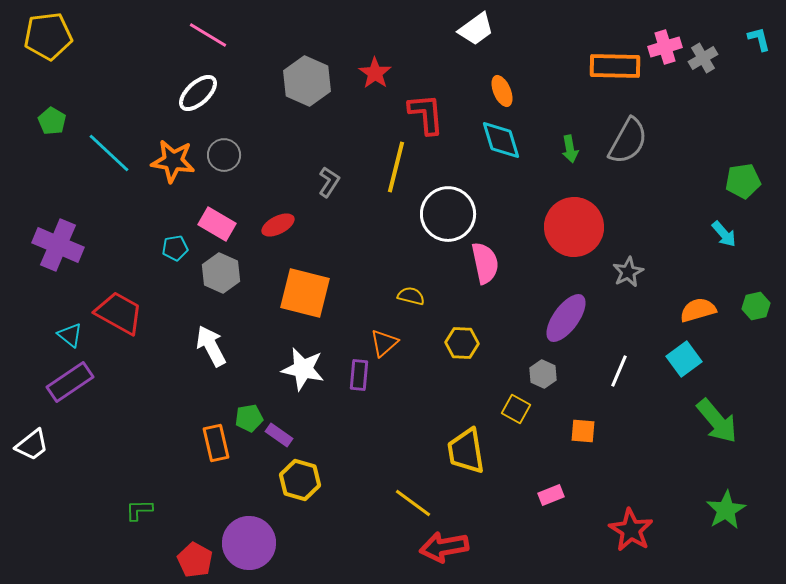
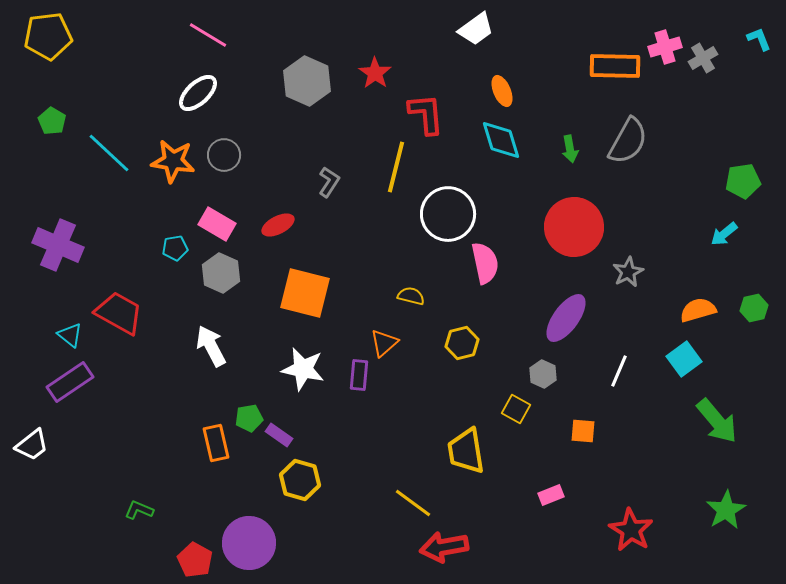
cyan L-shape at (759, 39): rotated 8 degrees counterclockwise
cyan arrow at (724, 234): rotated 92 degrees clockwise
green hexagon at (756, 306): moved 2 px left, 2 px down
yellow hexagon at (462, 343): rotated 16 degrees counterclockwise
green L-shape at (139, 510): rotated 24 degrees clockwise
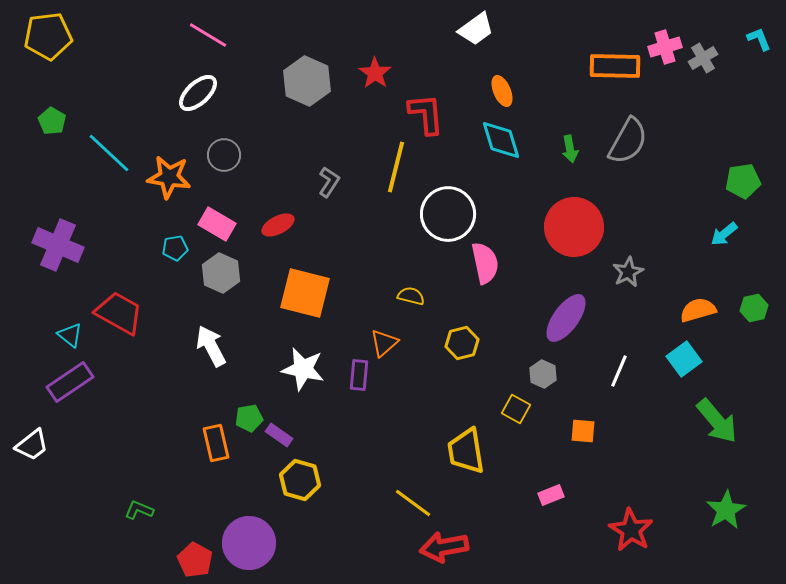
orange star at (173, 161): moved 4 px left, 16 px down
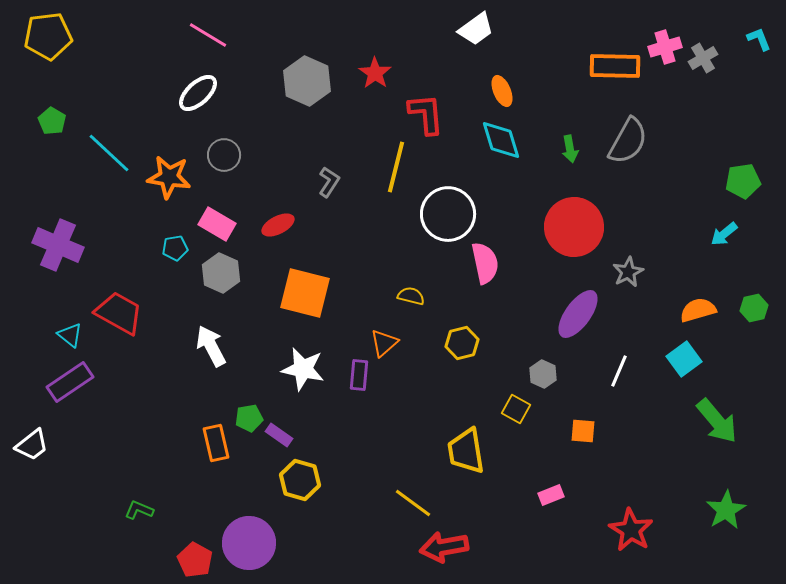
purple ellipse at (566, 318): moved 12 px right, 4 px up
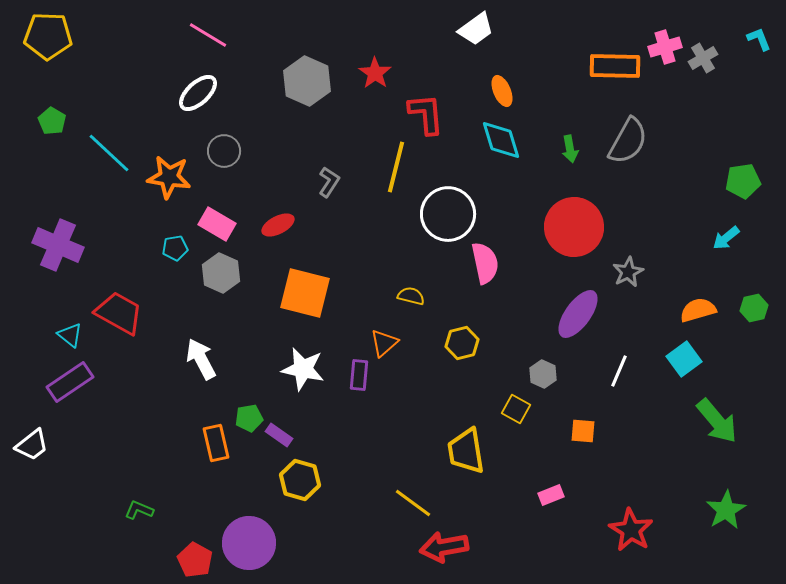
yellow pentagon at (48, 36): rotated 9 degrees clockwise
gray circle at (224, 155): moved 4 px up
cyan arrow at (724, 234): moved 2 px right, 4 px down
white arrow at (211, 346): moved 10 px left, 13 px down
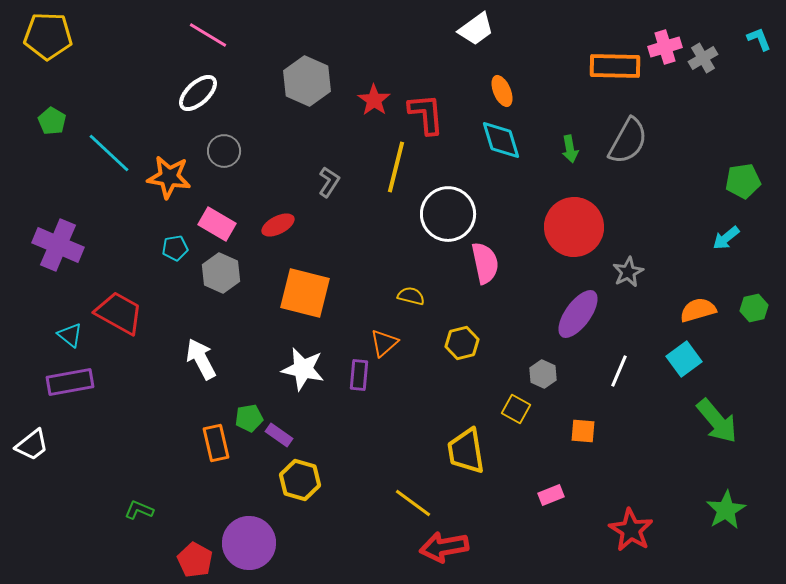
red star at (375, 73): moved 1 px left, 27 px down
purple rectangle at (70, 382): rotated 24 degrees clockwise
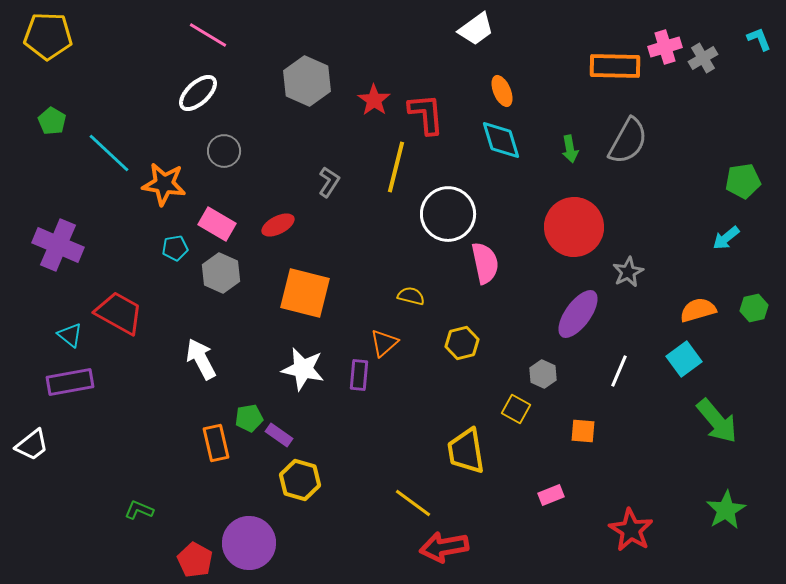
orange star at (169, 177): moved 5 px left, 7 px down
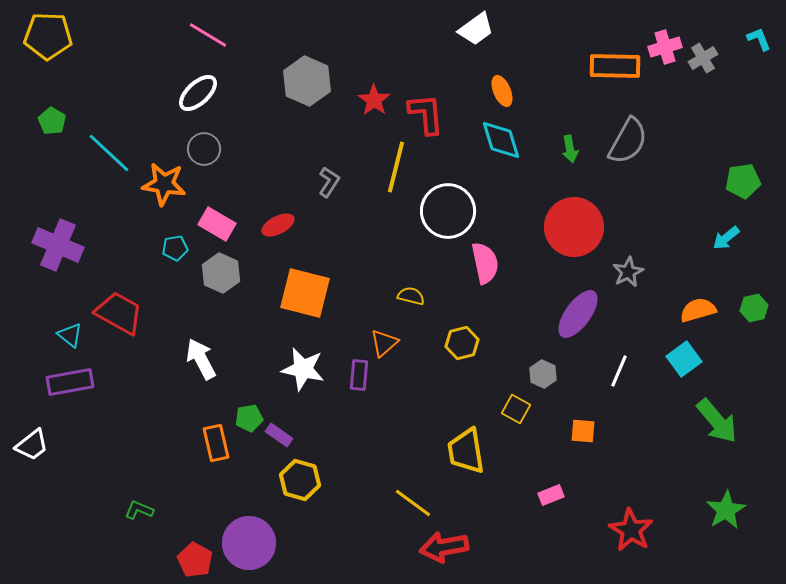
gray circle at (224, 151): moved 20 px left, 2 px up
white circle at (448, 214): moved 3 px up
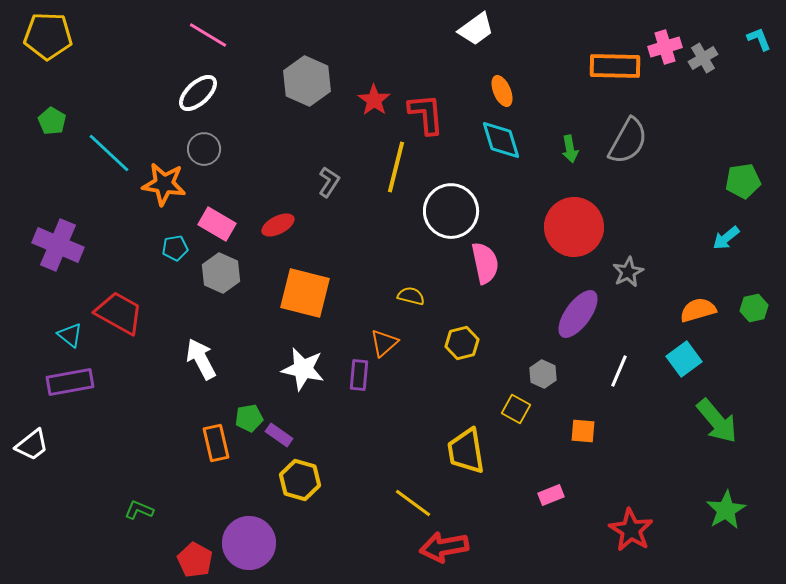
white circle at (448, 211): moved 3 px right
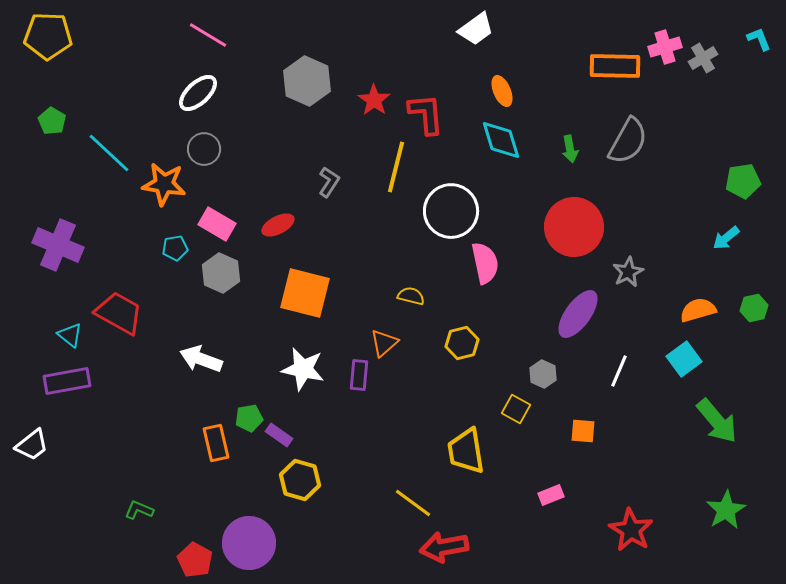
white arrow at (201, 359): rotated 42 degrees counterclockwise
purple rectangle at (70, 382): moved 3 px left, 1 px up
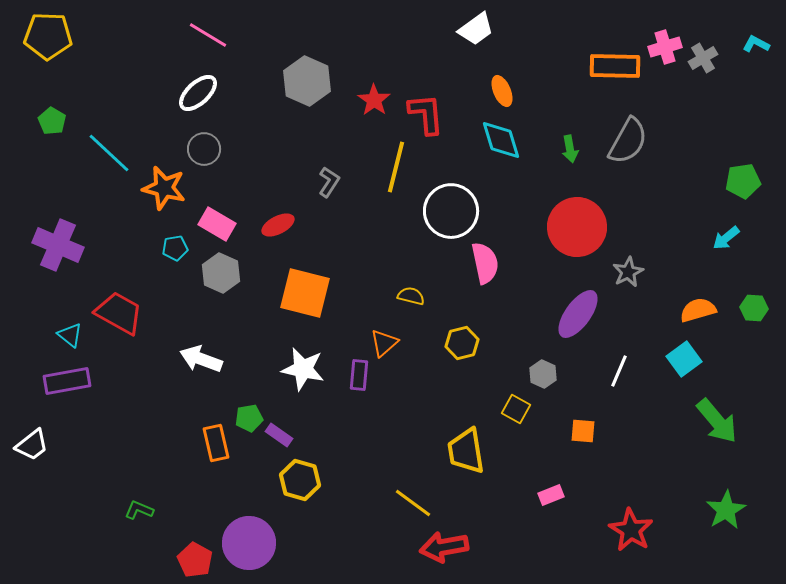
cyan L-shape at (759, 39): moved 3 px left, 5 px down; rotated 40 degrees counterclockwise
orange star at (164, 184): moved 4 px down; rotated 6 degrees clockwise
red circle at (574, 227): moved 3 px right
green hexagon at (754, 308): rotated 16 degrees clockwise
